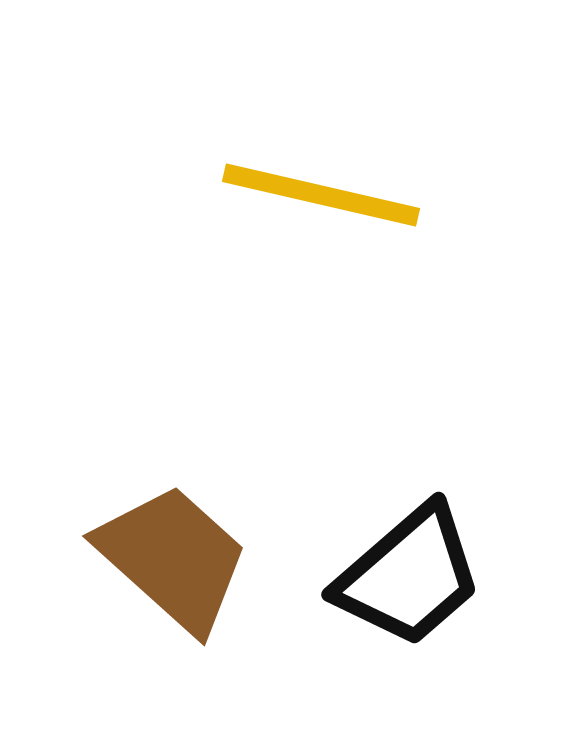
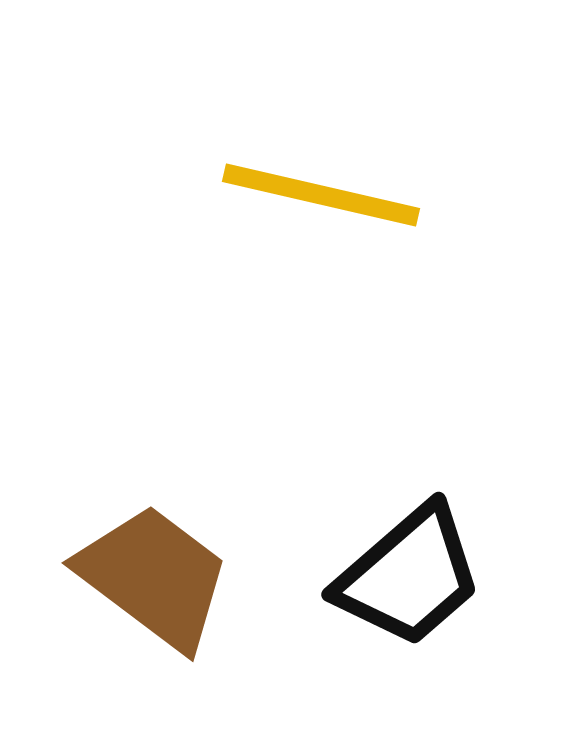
brown trapezoid: moved 19 px left, 19 px down; rotated 5 degrees counterclockwise
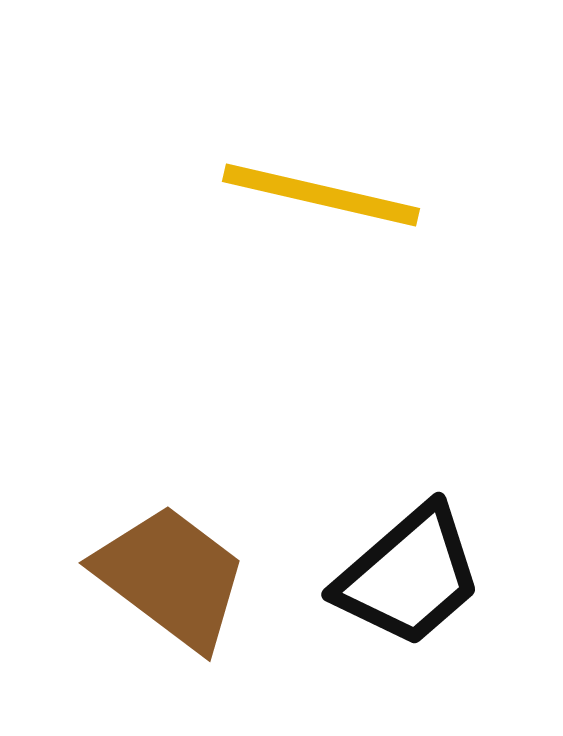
brown trapezoid: moved 17 px right
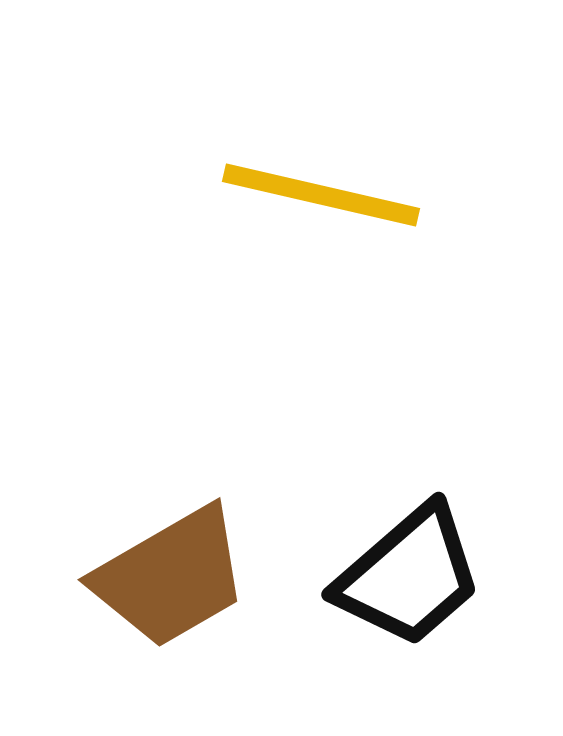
brown trapezoid: rotated 113 degrees clockwise
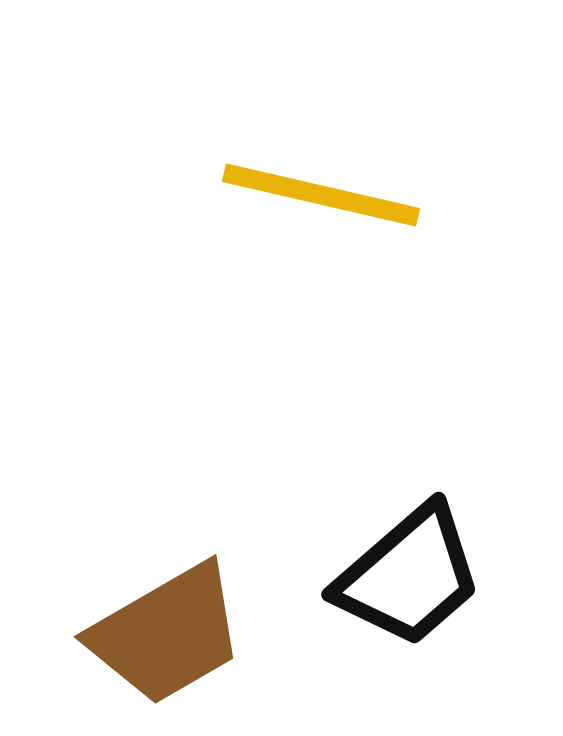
brown trapezoid: moved 4 px left, 57 px down
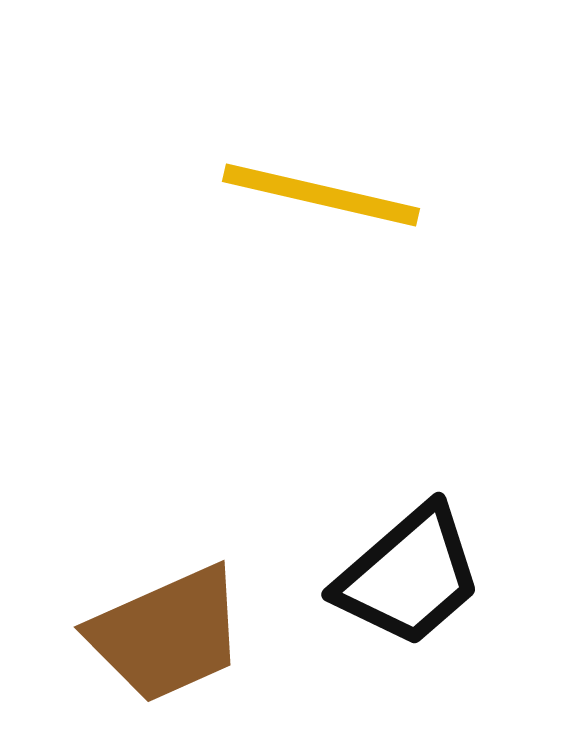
brown trapezoid: rotated 6 degrees clockwise
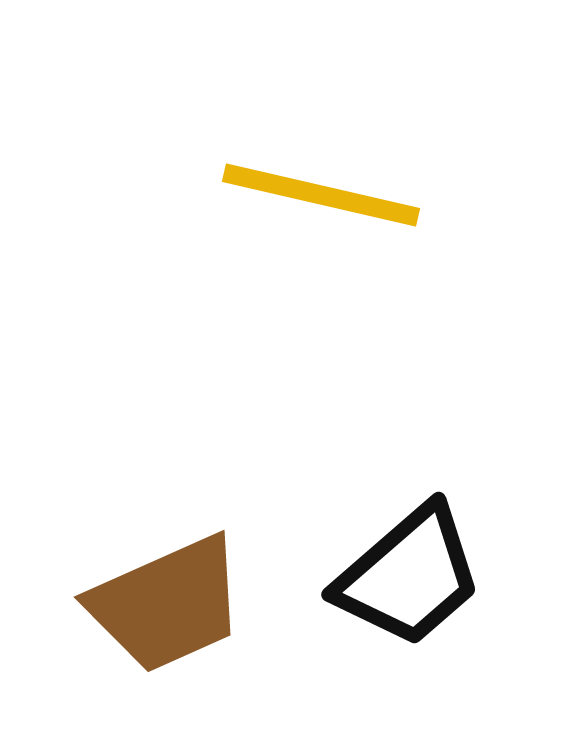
brown trapezoid: moved 30 px up
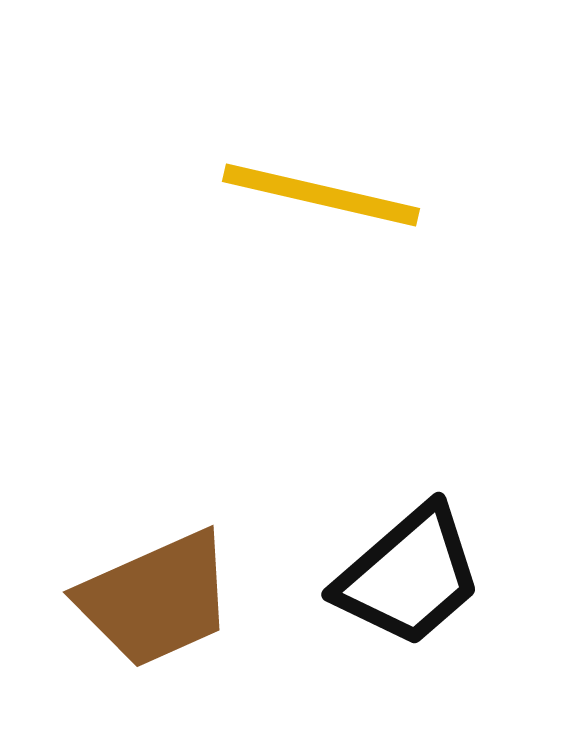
brown trapezoid: moved 11 px left, 5 px up
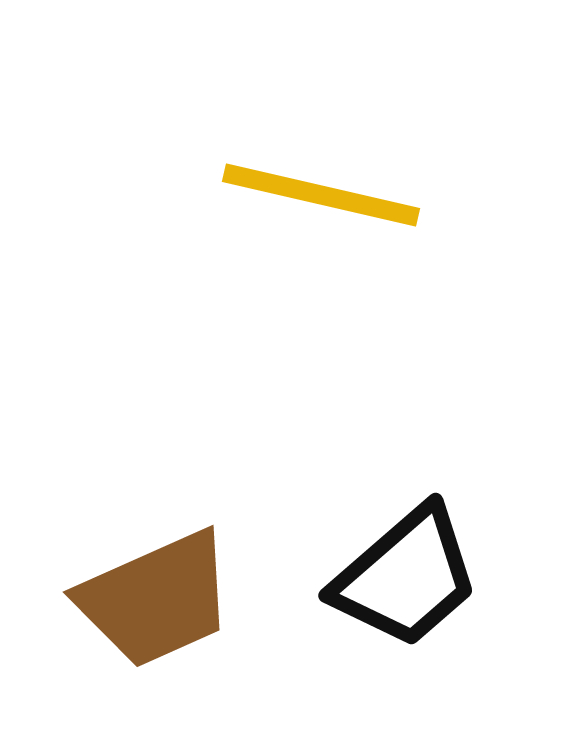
black trapezoid: moved 3 px left, 1 px down
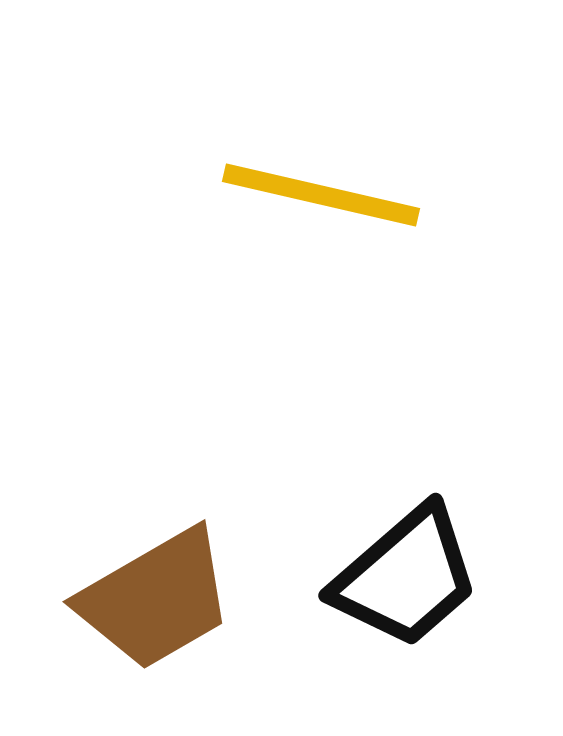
brown trapezoid: rotated 6 degrees counterclockwise
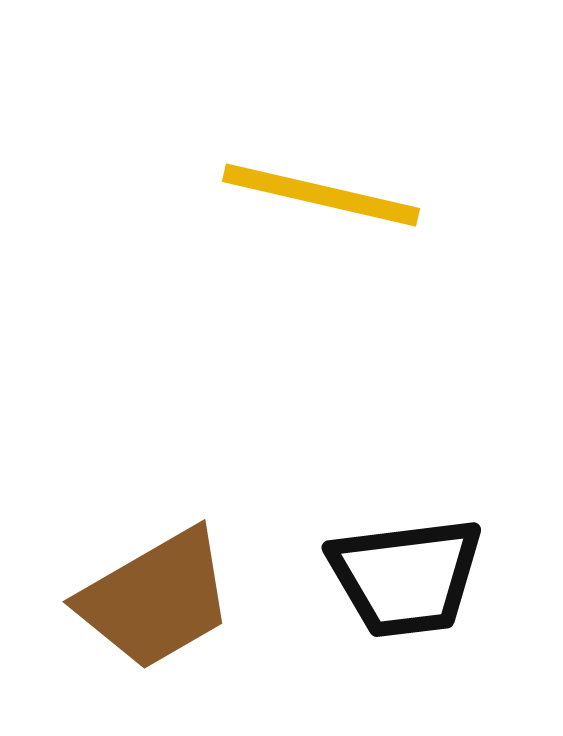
black trapezoid: rotated 34 degrees clockwise
